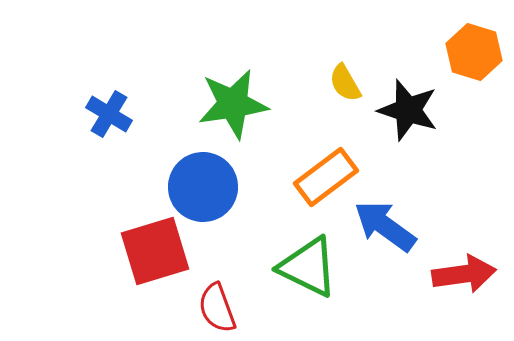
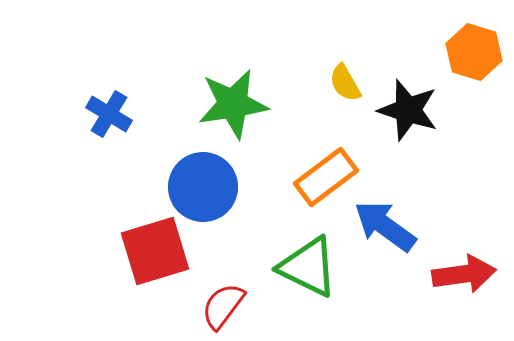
red semicircle: moved 6 px right, 2 px up; rotated 57 degrees clockwise
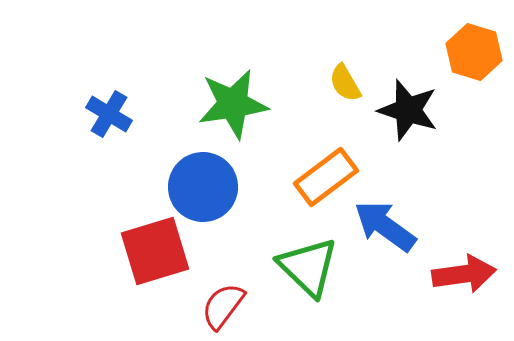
green triangle: rotated 18 degrees clockwise
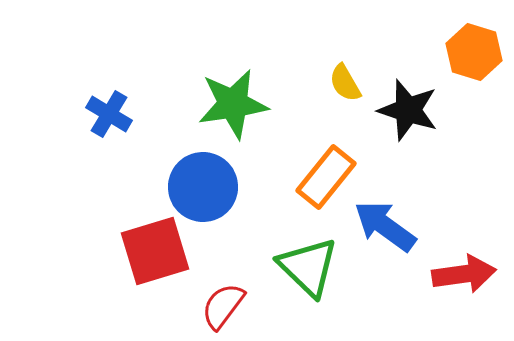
orange rectangle: rotated 14 degrees counterclockwise
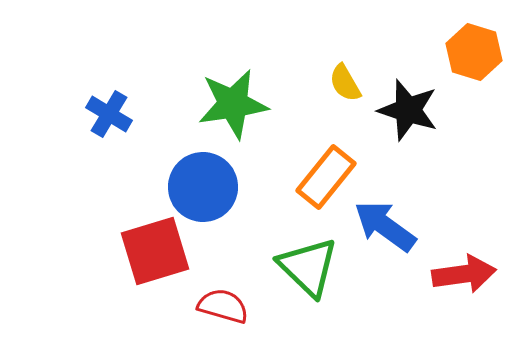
red semicircle: rotated 69 degrees clockwise
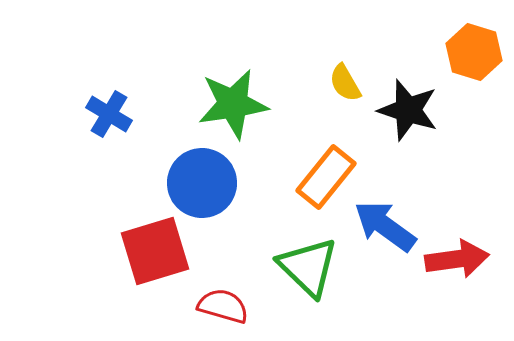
blue circle: moved 1 px left, 4 px up
red arrow: moved 7 px left, 15 px up
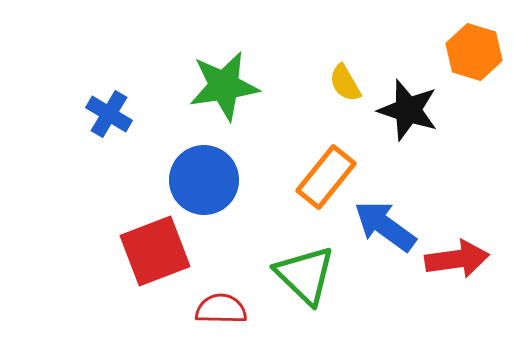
green star: moved 9 px left, 18 px up
blue circle: moved 2 px right, 3 px up
red square: rotated 4 degrees counterclockwise
green triangle: moved 3 px left, 8 px down
red semicircle: moved 2 px left, 3 px down; rotated 15 degrees counterclockwise
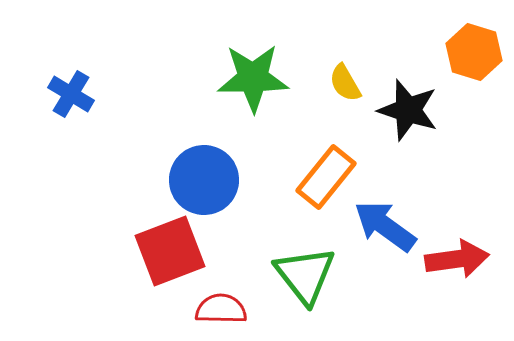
green star: moved 29 px right, 8 px up; rotated 8 degrees clockwise
blue cross: moved 38 px left, 20 px up
red square: moved 15 px right
green triangle: rotated 8 degrees clockwise
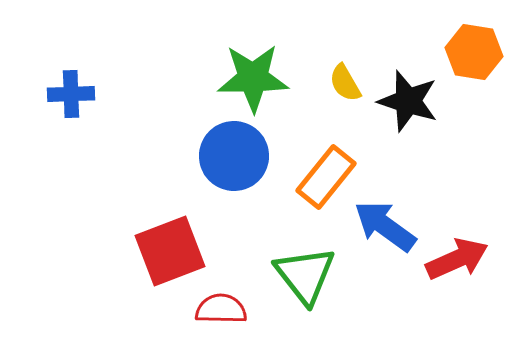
orange hexagon: rotated 8 degrees counterclockwise
blue cross: rotated 33 degrees counterclockwise
black star: moved 9 px up
blue circle: moved 30 px right, 24 px up
red arrow: rotated 16 degrees counterclockwise
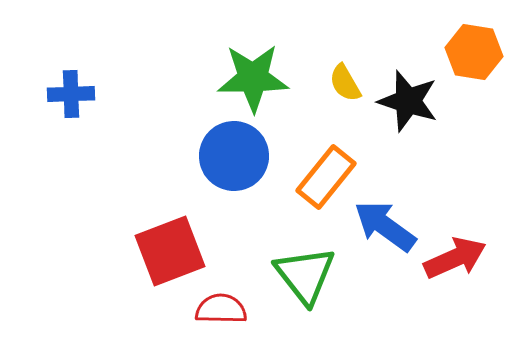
red arrow: moved 2 px left, 1 px up
